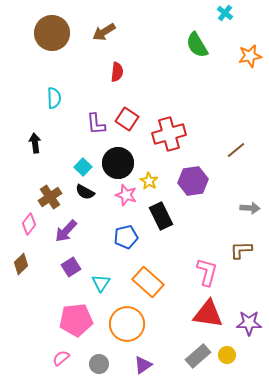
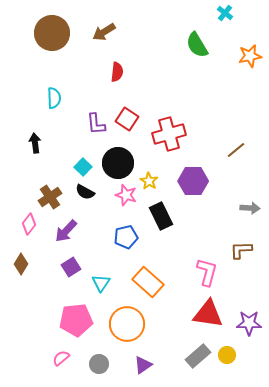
purple hexagon: rotated 8 degrees clockwise
brown diamond: rotated 15 degrees counterclockwise
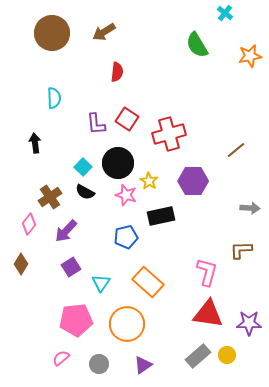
black rectangle: rotated 76 degrees counterclockwise
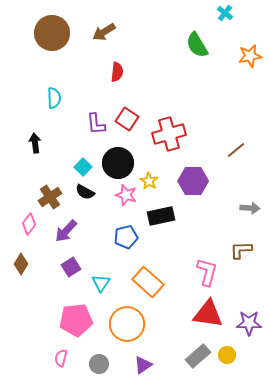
pink semicircle: rotated 36 degrees counterclockwise
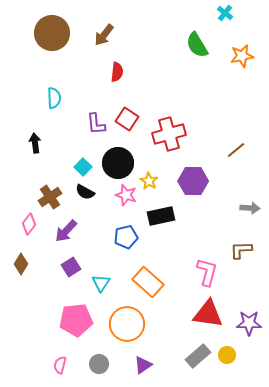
brown arrow: moved 3 px down; rotated 20 degrees counterclockwise
orange star: moved 8 px left
pink semicircle: moved 1 px left, 7 px down
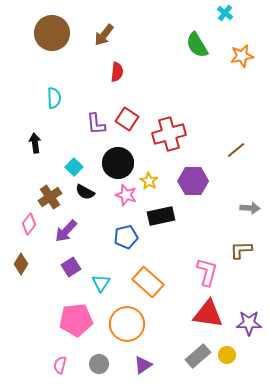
cyan square: moved 9 px left
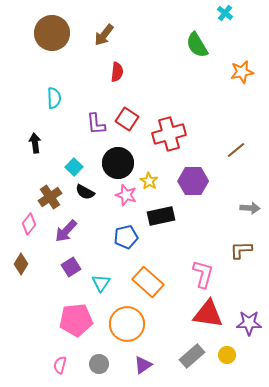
orange star: moved 16 px down
pink L-shape: moved 4 px left, 2 px down
gray rectangle: moved 6 px left
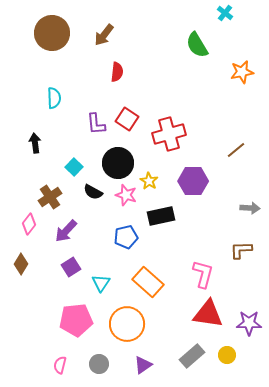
black semicircle: moved 8 px right
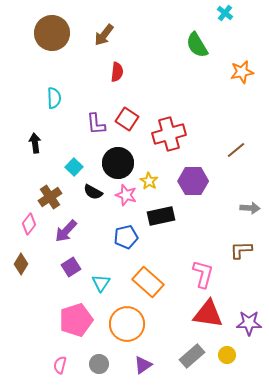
pink pentagon: rotated 12 degrees counterclockwise
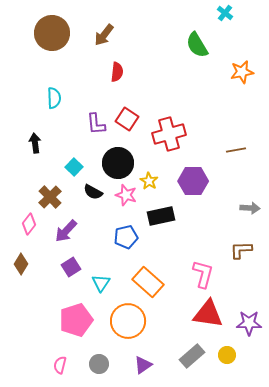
brown line: rotated 30 degrees clockwise
brown cross: rotated 10 degrees counterclockwise
orange circle: moved 1 px right, 3 px up
